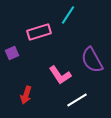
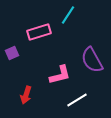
pink L-shape: rotated 70 degrees counterclockwise
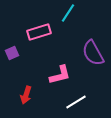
cyan line: moved 2 px up
purple semicircle: moved 1 px right, 7 px up
white line: moved 1 px left, 2 px down
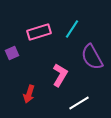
cyan line: moved 4 px right, 16 px down
purple semicircle: moved 1 px left, 4 px down
pink L-shape: rotated 45 degrees counterclockwise
red arrow: moved 3 px right, 1 px up
white line: moved 3 px right, 1 px down
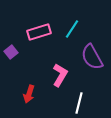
purple square: moved 1 px left, 1 px up; rotated 16 degrees counterclockwise
white line: rotated 45 degrees counterclockwise
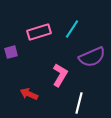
purple square: rotated 24 degrees clockwise
purple semicircle: rotated 84 degrees counterclockwise
red arrow: rotated 96 degrees clockwise
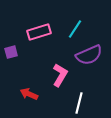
cyan line: moved 3 px right
purple semicircle: moved 3 px left, 2 px up
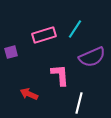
pink rectangle: moved 5 px right, 3 px down
purple semicircle: moved 3 px right, 2 px down
pink L-shape: rotated 35 degrees counterclockwise
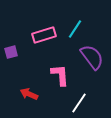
purple semicircle: rotated 104 degrees counterclockwise
white line: rotated 20 degrees clockwise
